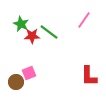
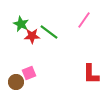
red L-shape: moved 2 px right, 2 px up
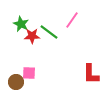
pink line: moved 12 px left
pink square: rotated 24 degrees clockwise
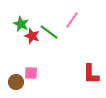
red star: rotated 21 degrees clockwise
pink square: moved 2 px right
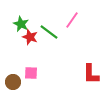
red star: moved 2 px left, 1 px down
brown circle: moved 3 px left
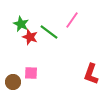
red L-shape: rotated 20 degrees clockwise
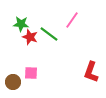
green star: rotated 21 degrees counterclockwise
green line: moved 2 px down
red L-shape: moved 2 px up
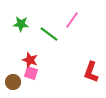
red star: moved 23 px down
pink square: rotated 16 degrees clockwise
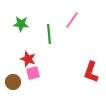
green line: rotated 48 degrees clockwise
red star: moved 2 px left, 1 px up
pink square: moved 2 px right; rotated 32 degrees counterclockwise
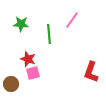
brown circle: moved 2 px left, 2 px down
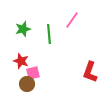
green star: moved 2 px right, 5 px down; rotated 21 degrees counterclockwise
red star: moved 7 px left, 2 px down
red L-shape: moved 1 px left
brown circle: moved 16 px right
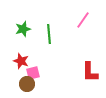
pink line: moved 11 px right
red L-shape: rotated 20 degrees counterclockwise
